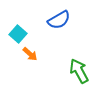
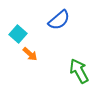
blue semicircle: rotated 10 degrees counterclockwise
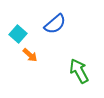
blue semicircle: moved 4 px left, 4 px down
orange arrow: moved 1 px down
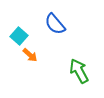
blue semicircle: rotated 90 degrees clockwise
cyan square: moved 1 px right, 2 px down
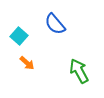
orange arrow: moved 3 px left, 8 px down
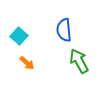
blue semicircle: moved 9 px right, 6 px down; rotated 35 degrees clockwise
green arrow: moved 10 px up
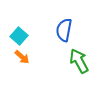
blue semicircle: rotated 15 degrees clockwise
orange arrow: moved 5 px left, 6 px up
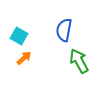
cyan square: rotated 12 degrees counterclockwise
orange arrow: moved 2 px right, 1 px down; rotated 84 degrees counterclockwise
